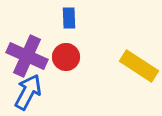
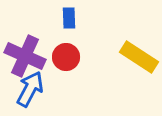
purple cross: moved 2 px left
yellow rectangle: moved 9 px up
blue arrow: moved 2 px right, 3 px up
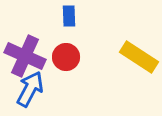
blue rectangle: moved 2 px up
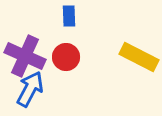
yellow rectangle: rotated 6 degrees counterclockwise
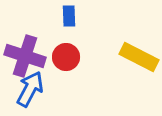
purple cross: rotated 6 degrees counterclockwise
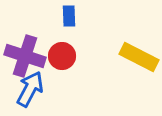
red circle: moved 4 px left, 1 px up
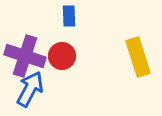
yellow rectangle: moved 1 px left; rotated 45 degrees clockwise
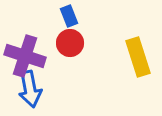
blue rectangle: rotated 20 degrees counterclockwise
red circle: moved 8 px right, 13 px up
blue arrow: rotated 141 degrees clockwise
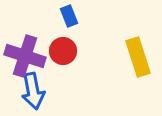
red circle: moved 7 px left, 8 px down
blue arrow: moved 3 px right, 2 px down
